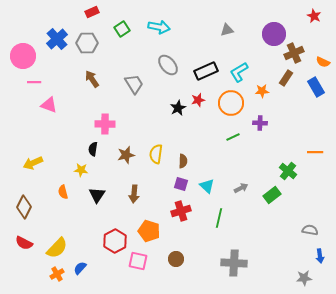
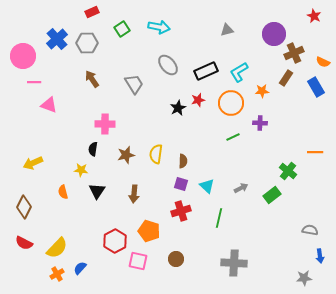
black triangle at (97, 195): moved 4 px up
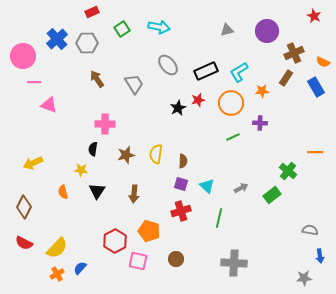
purple circle at (274, 34): moved 7 px left, 3 px up
brown arrow at (92, 79): moved 5 px right
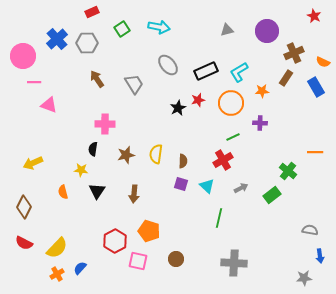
red cross at (181, 211): moved 42 px right, 51 px up; rotated 12 degrees counterclockwise
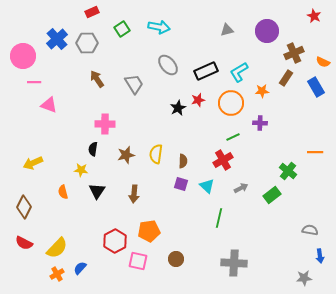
orange pentagon at (149, 231): rotated 25 degrees counterclockwise
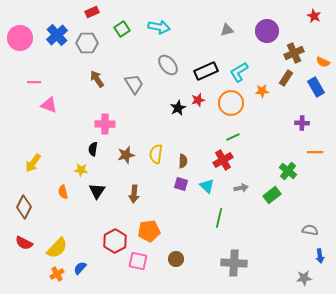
blue cross at (57, 39): moved 4 px up
pink circle at (23, 56): moved 3 px left, 18 px up
purple cross at (260, 123): moved 42 px right
yellow arrow at (33, 163): rotated 30 degrees counterclockwise
gray arrow at (241, 188): rotated 16 degrees clockwise
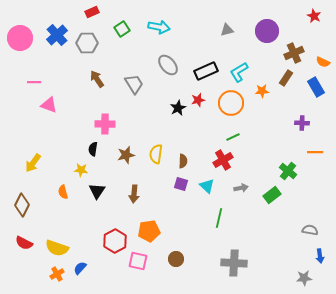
brown diamond at (24, 207): moved 2 px left, 2 px up
yellow semicircle at (57, 248): rotated 65 degrees clockwise
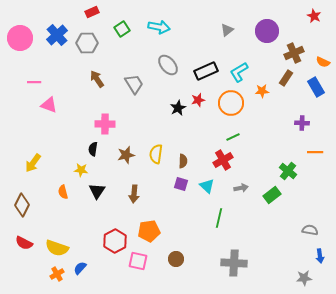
gray triangle at (227, 30): rotated 24 degrees counterclockwise
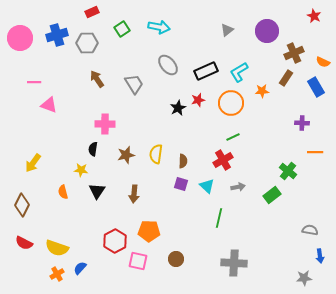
blue cross at (57, 35): rotated 25 degrees clockwise
gray arrow at (241, 188): moved 3 px left, 1 px up
orange pentagon at (149, 231): rotated 10 degrees clockwise
